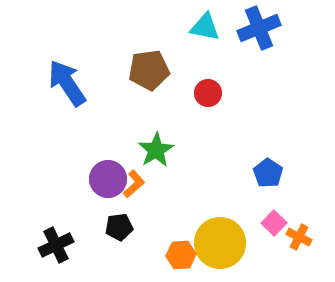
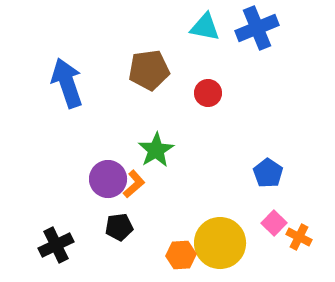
blue cross: moved 2 px left
blue arrow: rotated 15 degrees clockwise
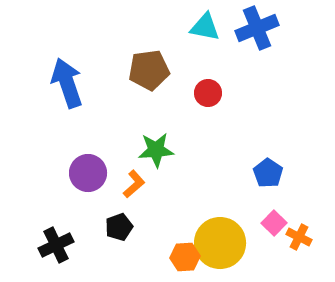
green star: rotated 27 degrees clockwise
purple circle: moved 20 px left, 6 px up
black pentagon: rotated 12 degrees counterclockwise
orange hexagon: moved 4 px right, 2 px down
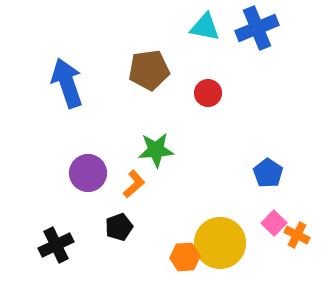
orange cross: moved 2 px left, 2 px up
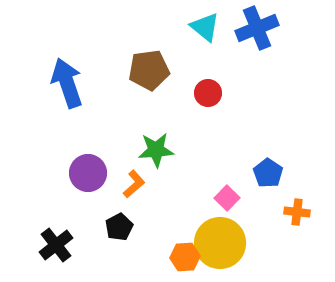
cyan triangle: rotated 28 degrees clockwise
pink square: moved 47 px left, 25 px up
black pentagon: rotated 8 degrees counterclockwise
orange cross: moved 23 px up; rotated 20 degrees counterclockwise
black cross: rotated 12 degrees counterclockwise
